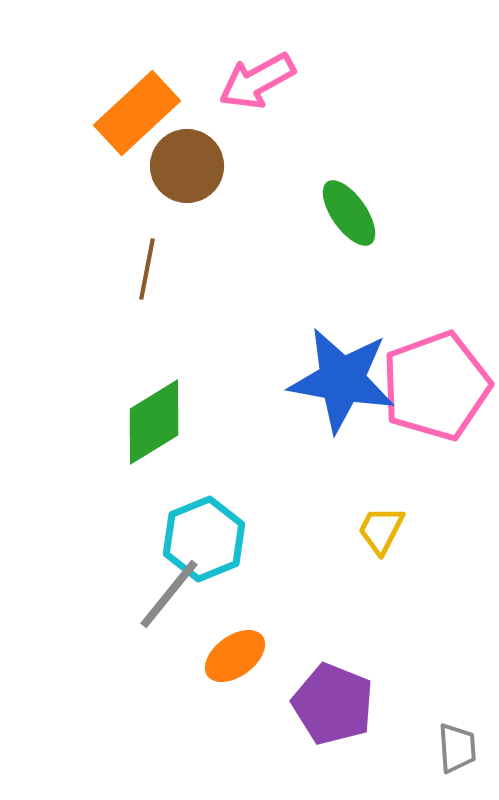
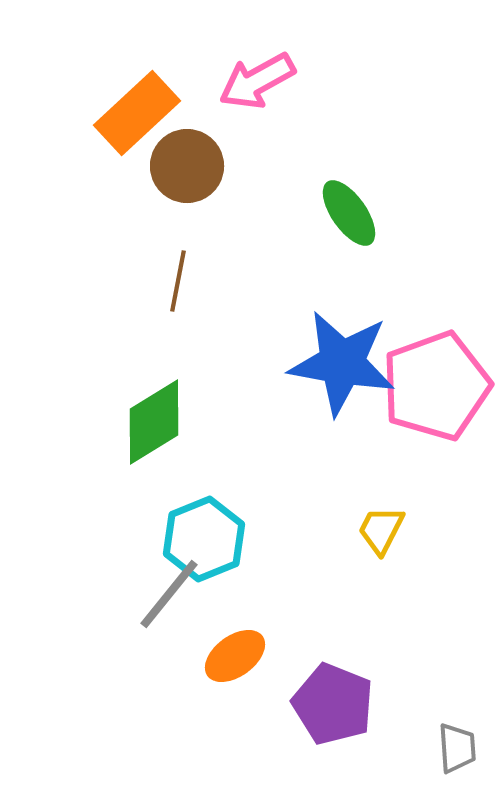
brown line: moved 31 px right, 12 px down
blue star: moved 17 px up
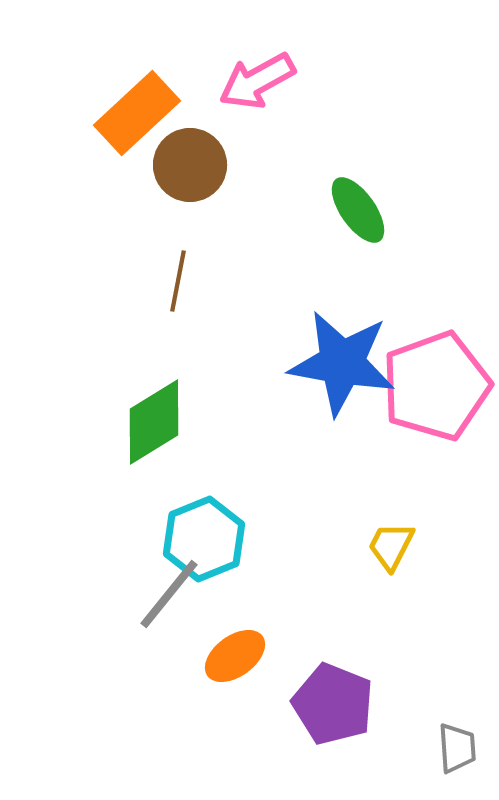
brown circle: moved 3 px right, 1 px up
green ellipse: moved 9 px right, 3 px up
yellow trapezoid: moved 10 px right, 16 px down
